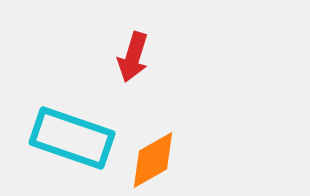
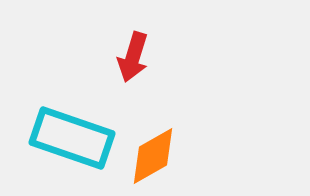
orange diamond: moved 4 px up
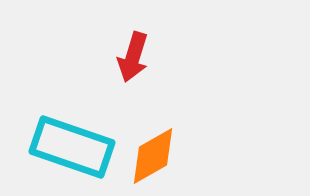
cyan rectangle: moved 9 px down
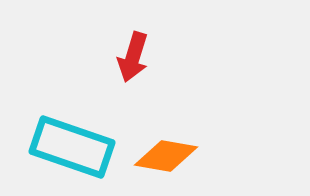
orange diamond: moved 13 px right; rotated 40 degrees clockwise
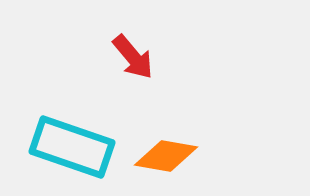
red arrow: rotated 57 degrees counterclockwise
